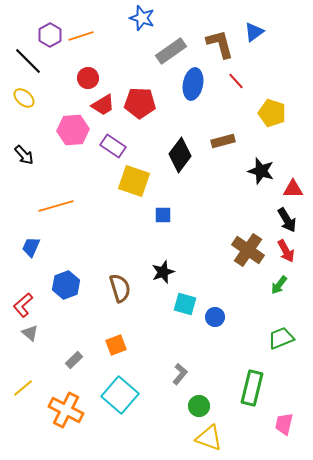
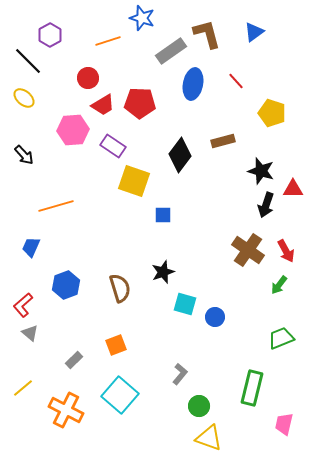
orange line at (81, 36): moved 27 px right, 5 px down
brown L-shape at (220, 44): moved 13 px left, 10 px up
black arrow at (287, 220): moved 21 px left, 15 px up; rotated 50 degrees clockwise
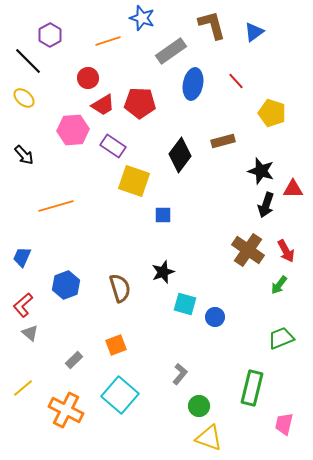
brown L-shape at (207, 34): moved 5 px right, 9 px up
blue trapezoid at (31, 247): moved 9 px left, 10 px down
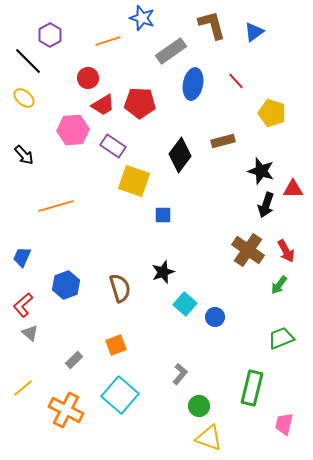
cyan square at (185, 304): rotated 25 degrees clockwise
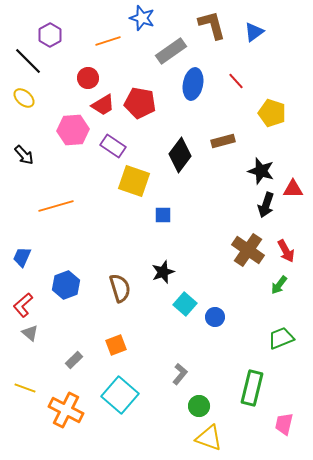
red pentagon at (140, 103): rotated 8 degrees clockwise
yellow line at (23, 388): moved 2 px right; rotated 60 degrees clockwise
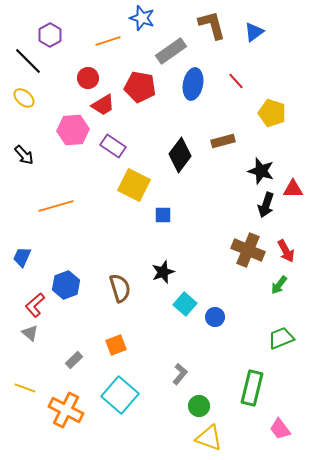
red pentagon at (140, 103): moved 16 px up
yellow square at (134, 181): moved 4 px down; rotated 8 degrees clockwise
brown cross at (248, 250): rotated 12 degrees counterclockwise
red L-shape at (23, 305): moved 12 px right
pink trapezoid at (284, 424): moved 4 px left, 5 px down; rotated 50 degrees counterclockwise
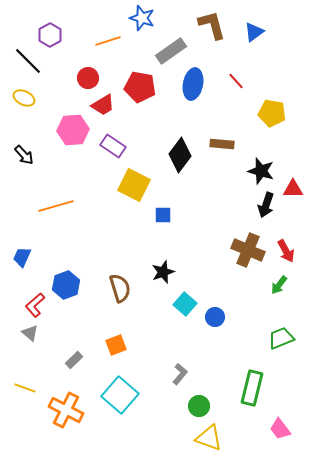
yellow ellipse at (24, 98): rotated 15 degrees counterclockwise
yellow pentagon at (272, 113): rotated 8 degrees counterclockwise
brown rectangle at (223, 141): moved 1 px left, 3 px down; rotated 20 degrees clockwise
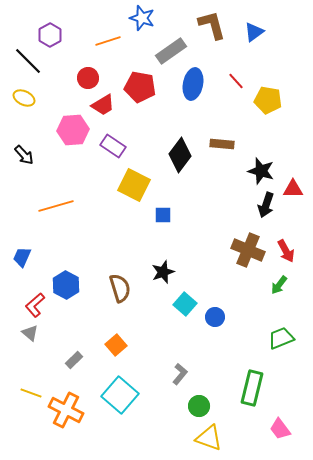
yellow pentagon at (272, 113): moved 4 px left, 13 px up
blue hexagon at (66, 285): rotated 12 degrees counterclockwise
orange square at (116, 345): rotated 20 degrees counterclockwise
yellow line at (25, 388): moved 6 px right, 5 px down
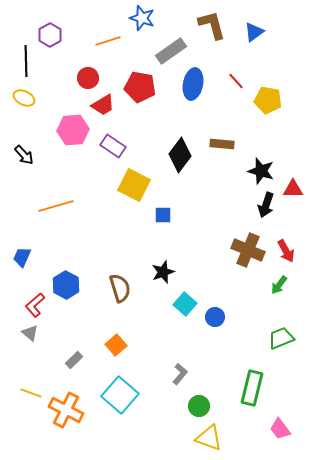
black line at (28, 61): moved 2 px left; rotated 44 degrees clockwise
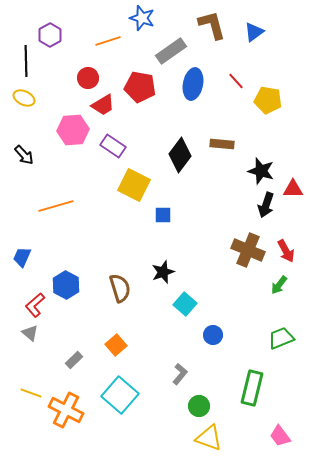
blue circle at (215, 317): moved 2 px left, 18 px down
pink trapezoid at (280, 429): moved 7 px down
